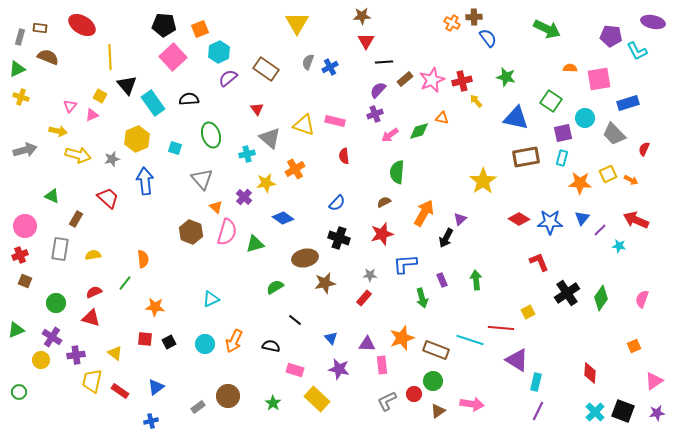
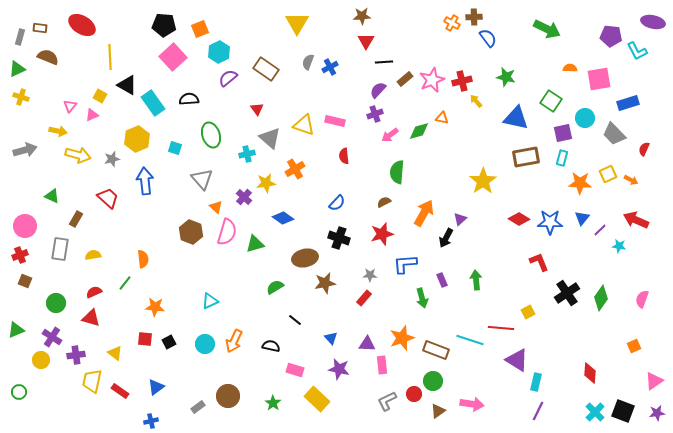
black triangle at (127, 85): rotated 20 degrees counterclockwise
cyan triangle at (211, 299): moved 1 px left, 2 px down
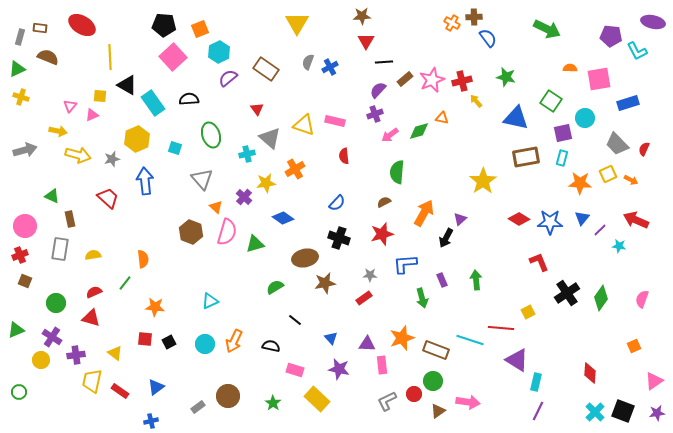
yellow square at (100, 96): rotated 24 degrees counterclockwise
gray trapezoid at (614, 134): moved 3 px right, 10 px down
brown rectangle at (76, 219): moved 6 px left; rotated 42 degrees counterclockwise
red rectangle at (364, 298): rotated 14 degrees clockwise
pink arrow at (472, 404): moved 4 px left, 2 px up
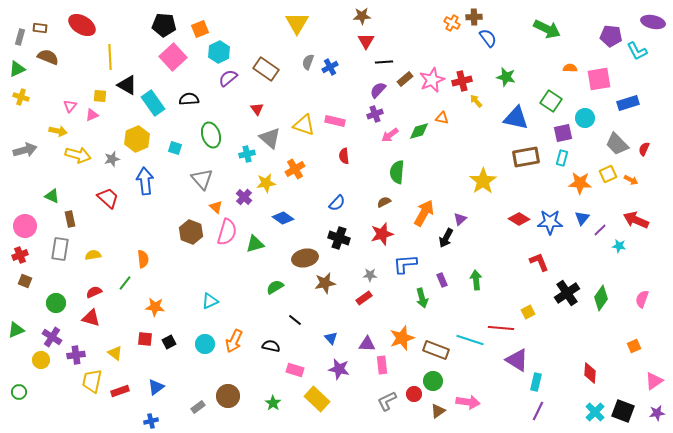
red rectangle at (120, 391): rotated 54 degrees counterclockwise
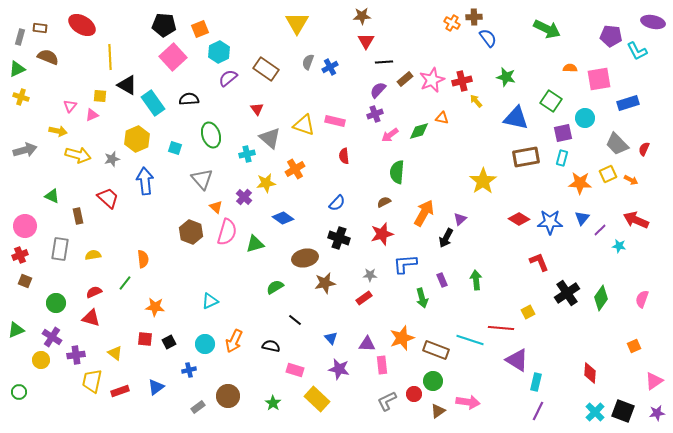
brown rectangle at (70, 219): moved 8 px right, 3 px up
blue cross at (151, 421): moved 38 px right, 51 px up
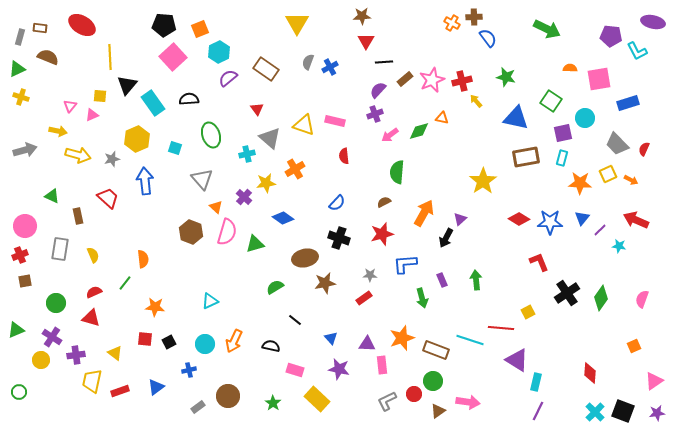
black triangle at (127, 85): rotated 40 degrees clockwise
yellow semicircle at (93, 255): rotated 77 degrees clockwise
brown square at (25, 281): rotated 32 degrees counterclockwise
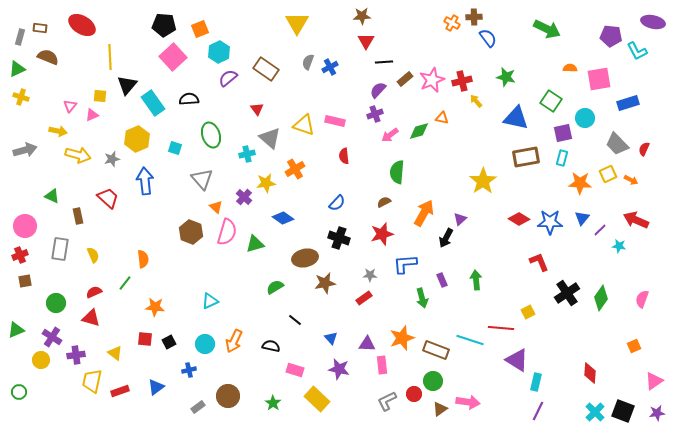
brown triangle at (438, 411): moved 2 px right, 2 px up
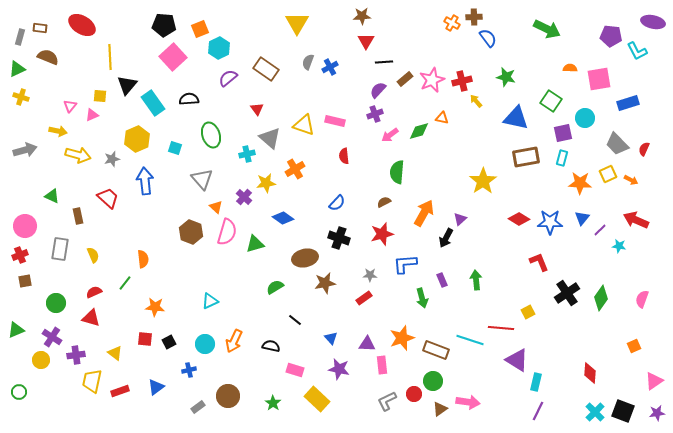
cyan hexagon at (219, 52): moved 4 px up
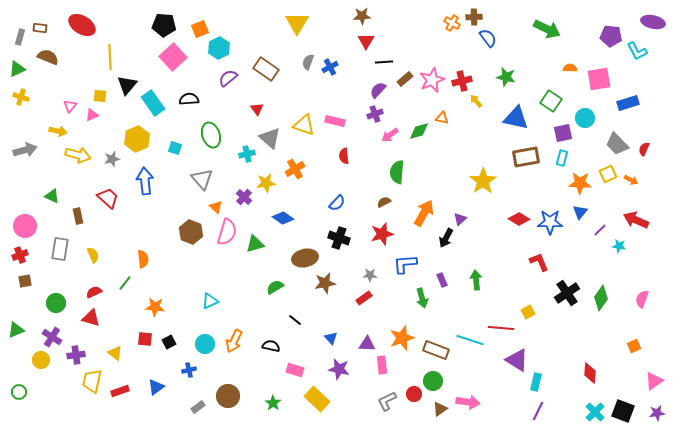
blue triangle at (582, 218): moved 2 px left, 6 px up
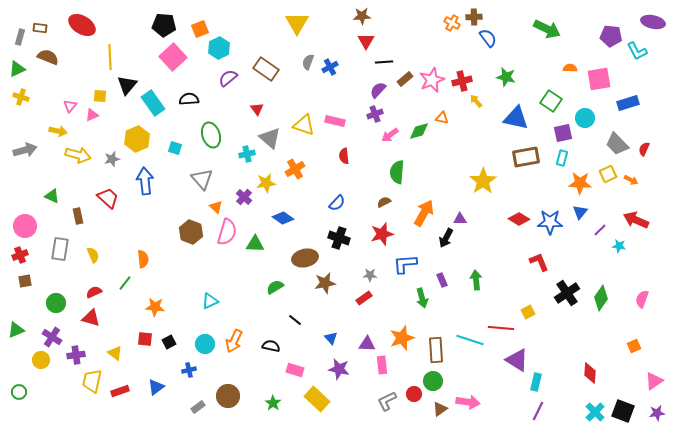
purple triangle at (460, 219): rotated 40 degrees clockwise
green triangle at (255, 244): rotated 18 degrees clockwise
brown rectangle at (436, 350): rotated 65 degrees clockwise
